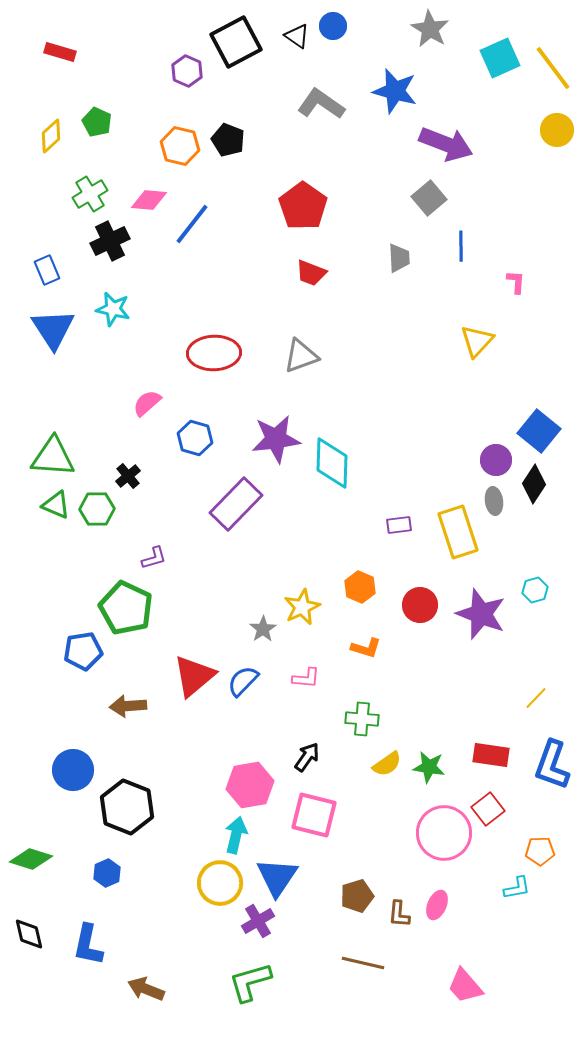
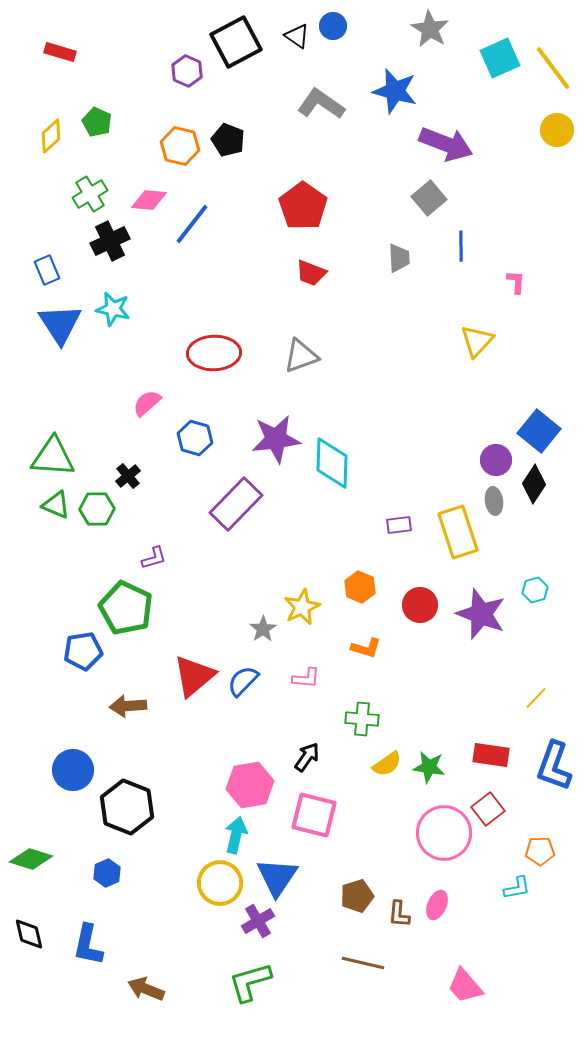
blue triangle at (53, 329): moved 7 px right, 5 px up
blue L-shape at (552, 765): moved 2 px right, 1 px down
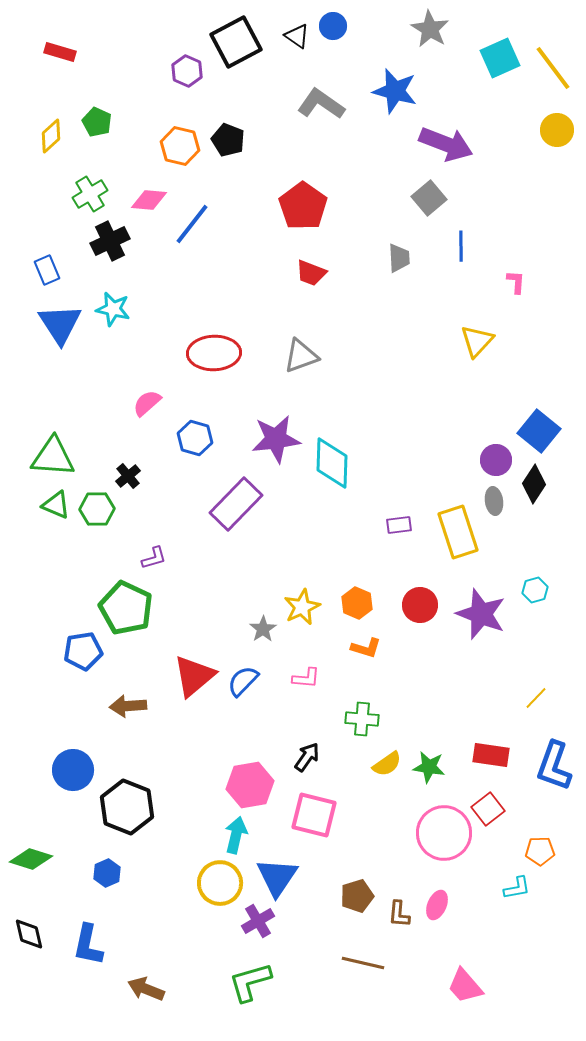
orange hexagon at (360, 587): moved 3 px left, 16 px down
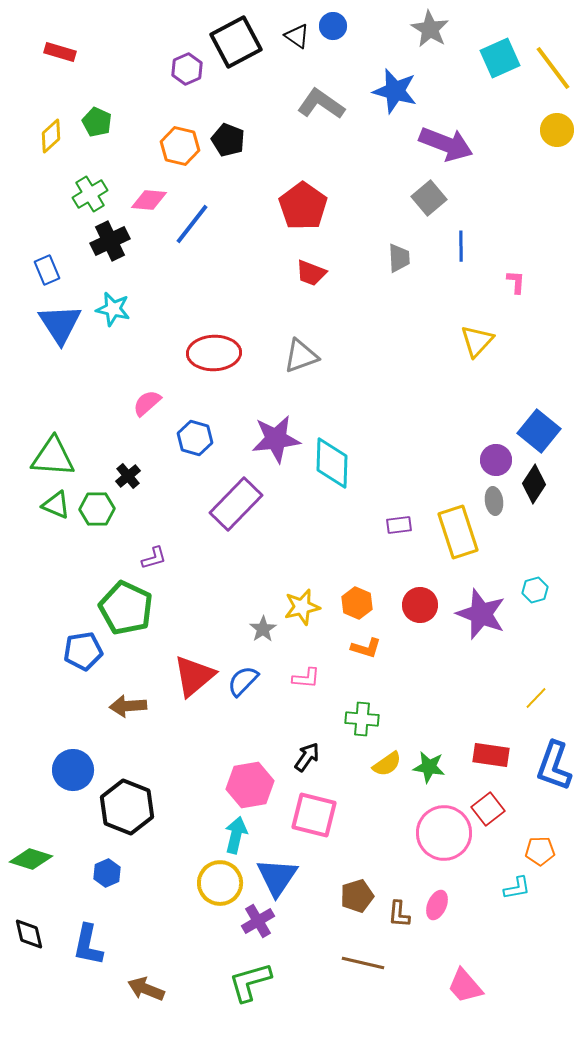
purple hexagon at (187, 71): moved 2 px up; rotated 12 degrees clockwise
yellow star at (302, 607): rotated 12 degrees clockwise
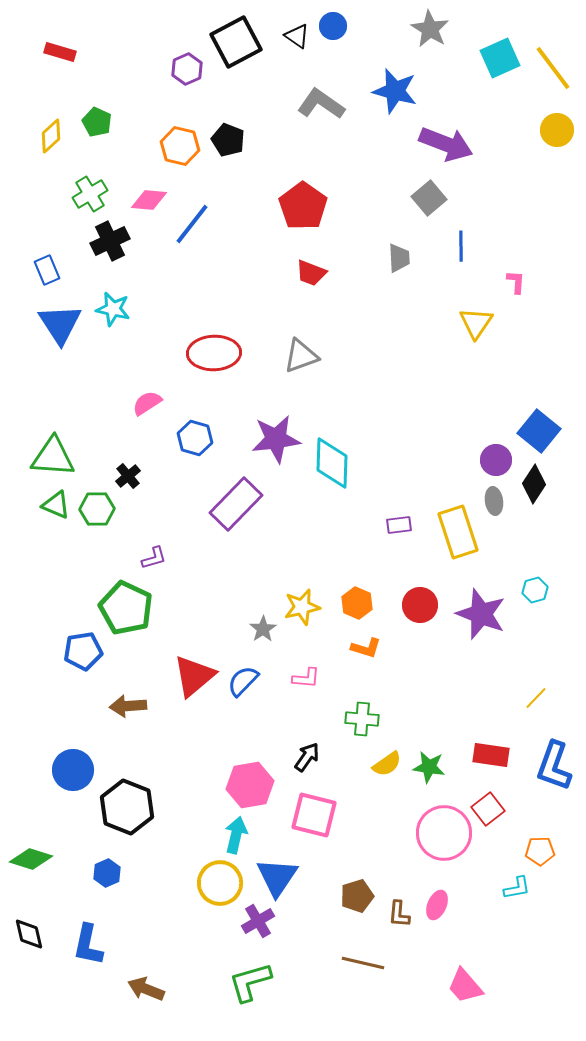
yellow triangle at (477, 341): moved 1 px left, 18 px up; rotated 9 degrees counterclockwise
pink semicircle at (147, 403): rotated 8 degrees clockwise
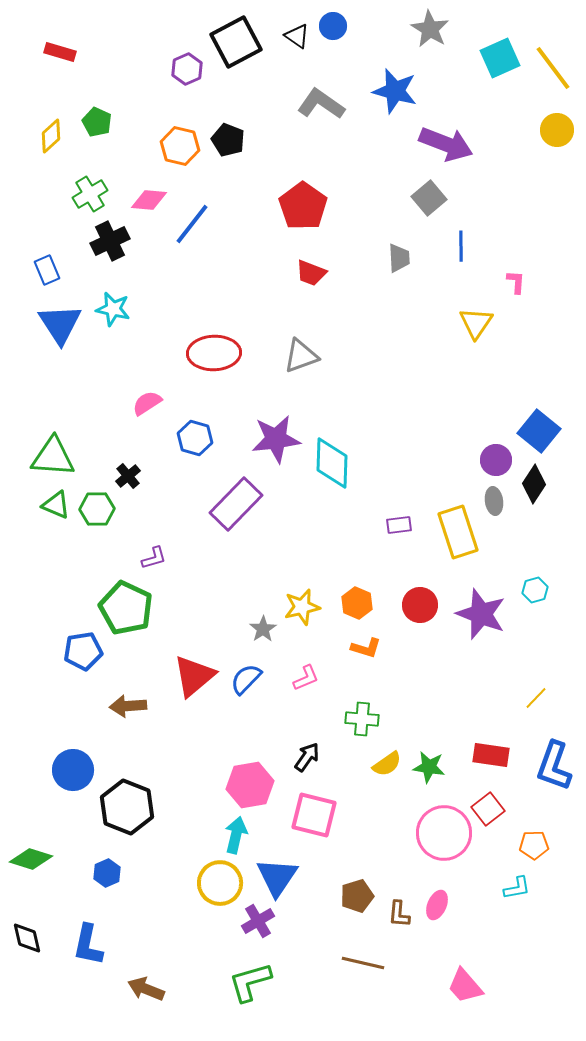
pink L-shape at (306, 678): rotated 28 degrees counterclockwise
blue semicircle at (243, 681): moved 3 px right, 2 px up
orange pentagon at (540, 851): moved 6 px left, 6 px up
black diamond at (29, 934): moved 2 px left, 4 px down
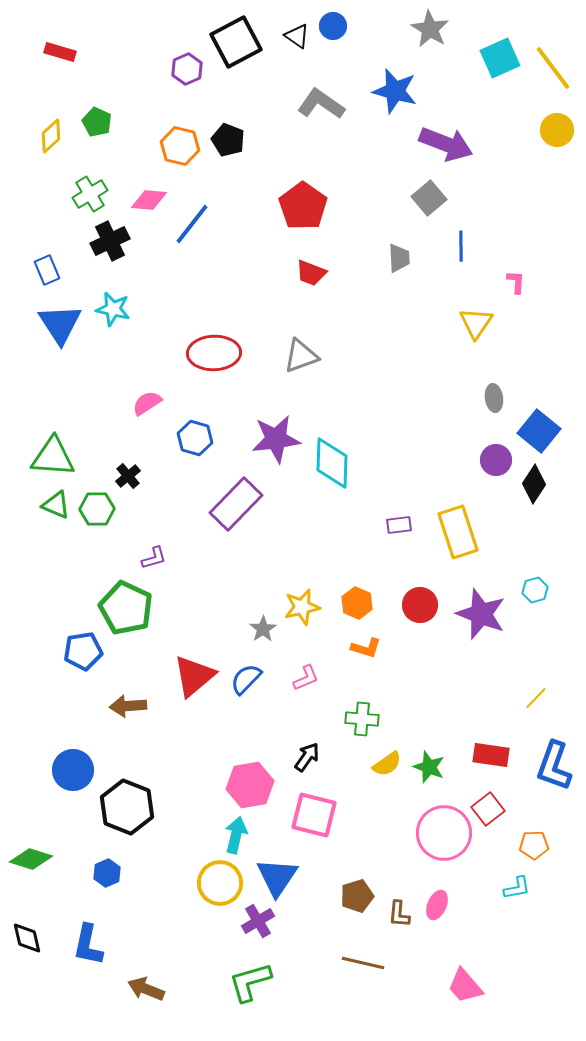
gray ellipse at (494, 501): moved 103 px up
green star at (429, 767): rotated 12 degrees clockwise
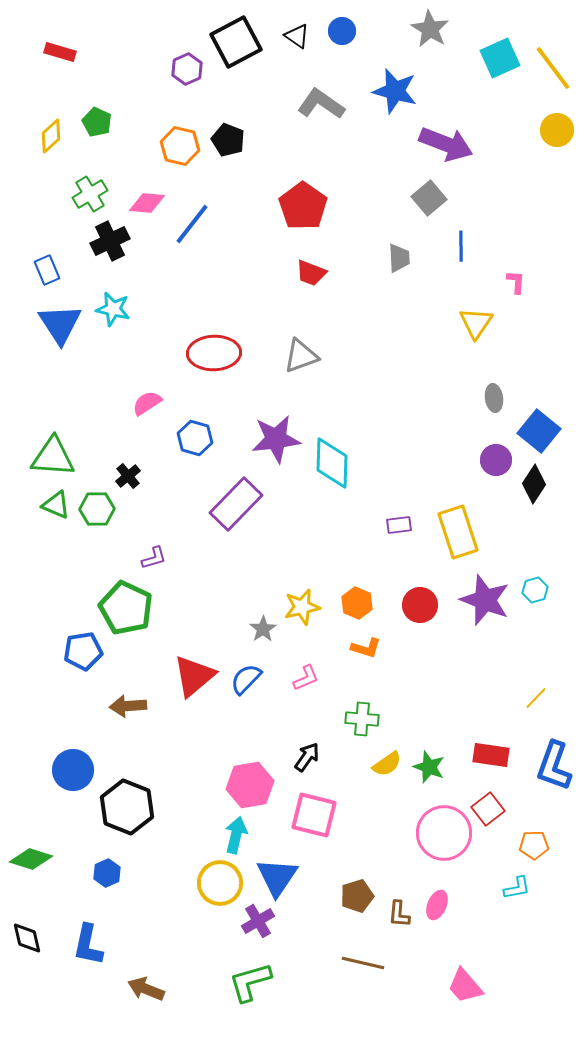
blue circle at (333, 26): moved 9 px right, 5 px down
pink diamond at (149, 200): moved 2 px left, 3 px down
purple star at (481, 614): moved 4 px right, 14 px up
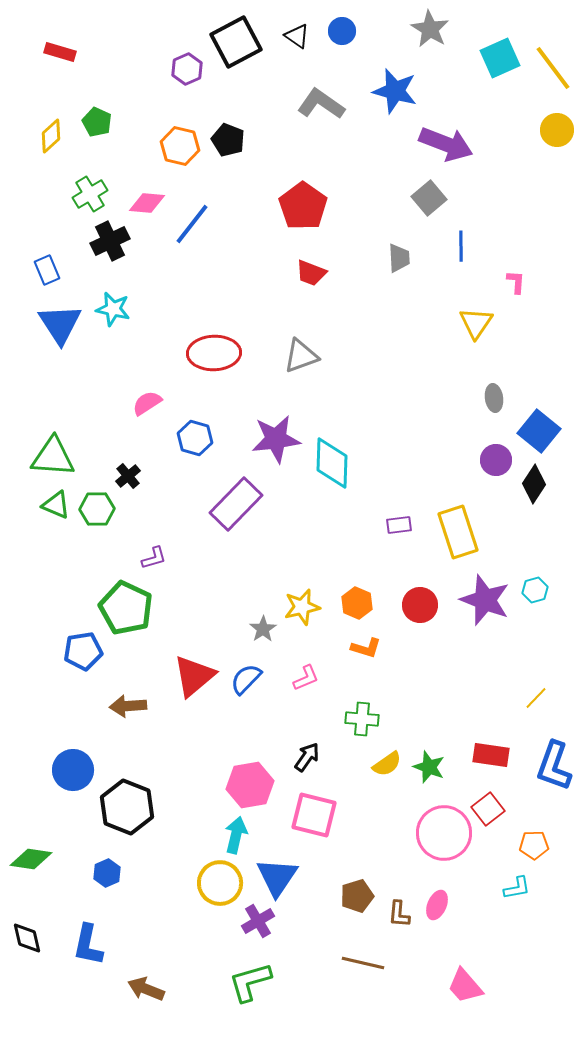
green diamond at (31, 859): rotated 9 degrees counterclockwise
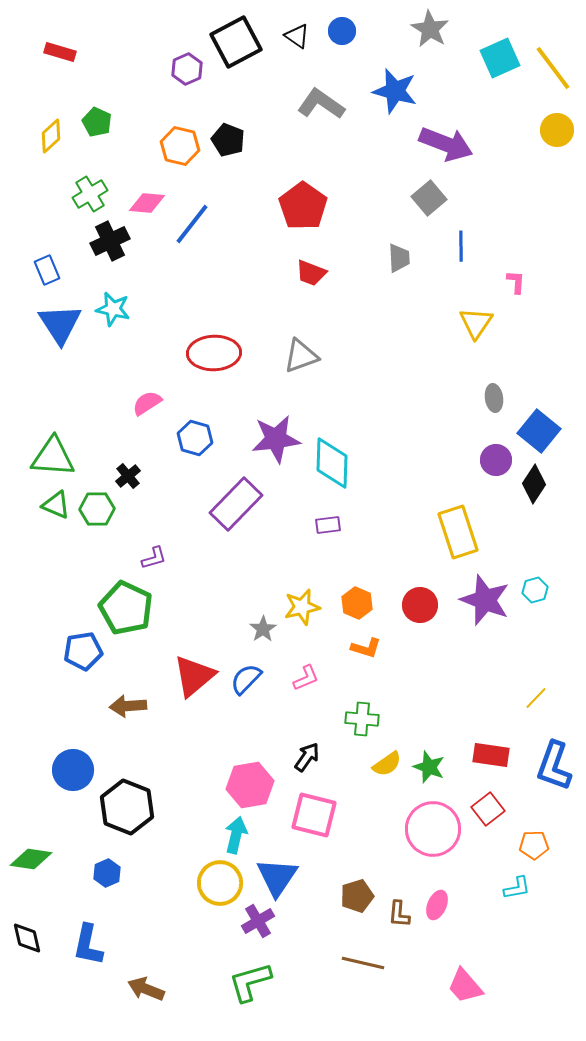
purple rectangle at (399, 525): moved 71 px left
pink circle at (444, 833): moved 11 px left, 4 px up
